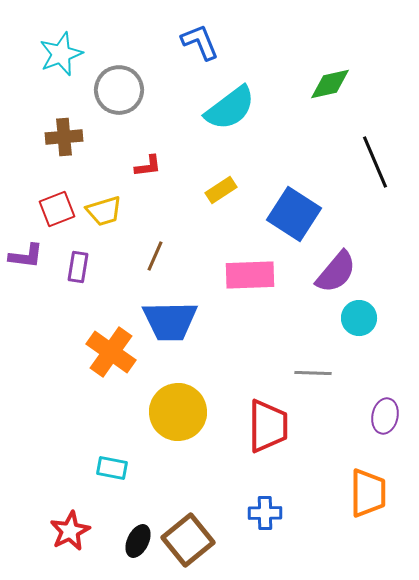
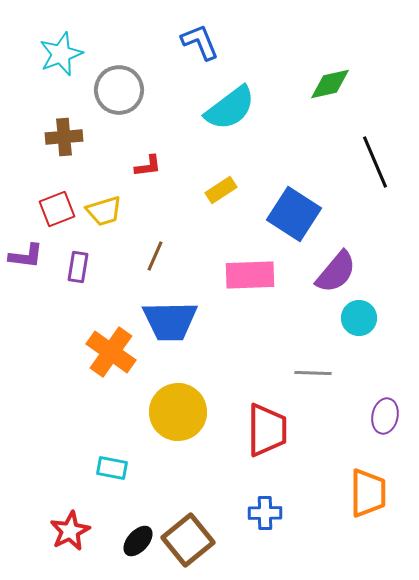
red trapezoid: moved 1 px left, 4 px down
black ellipse: rotated 16 degrees clockwise
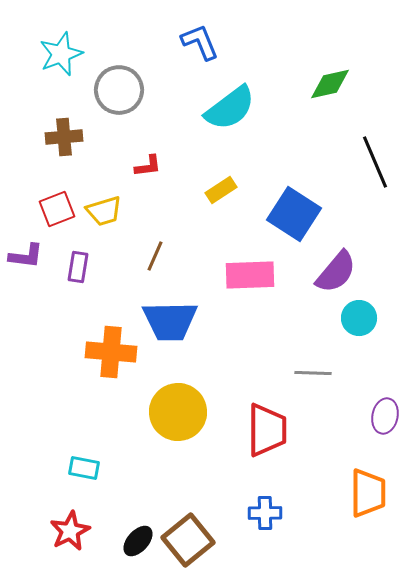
orange cross: rotated 30 degrees counterclockwise
cyan rectangle: moved 28 px left
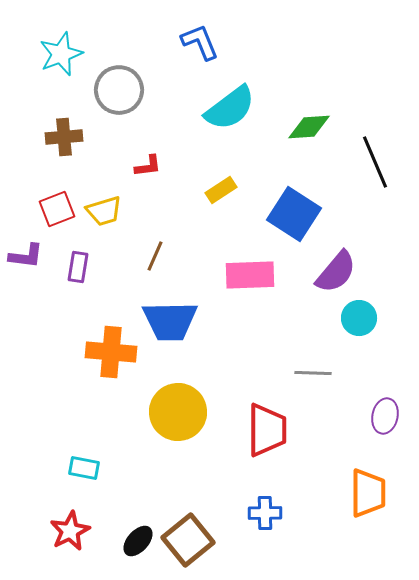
green diamond: moved 21 px left, 43 px down; rotated 9 degrees clockwise
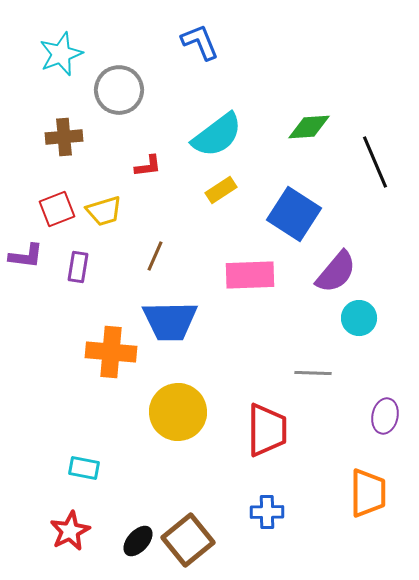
cyan semicircle: moved 13 px left, 27 px down
blue cross: moved 2 px right, 1 px up
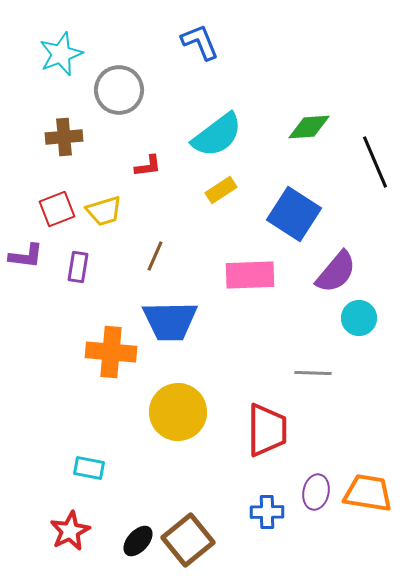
purple ellipse: moved 69 px left, 76 px down
cyan rectangle: moved 5 px right
orange trapezoid: rotated 81 degrees counterclockwise
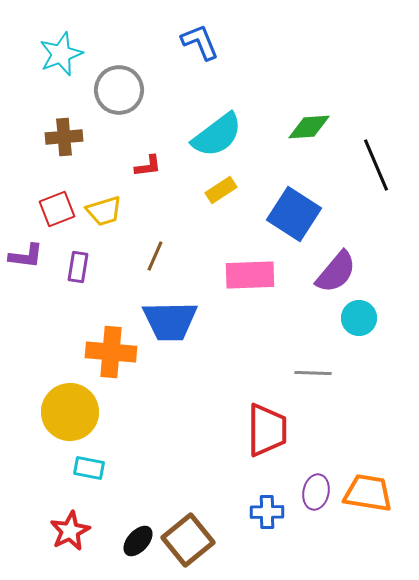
black line: moved 1 px right, 3 px down
yellow circle: moved 108 px left
